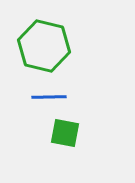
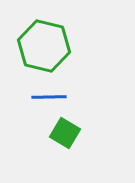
green square: rotated 20 degrees clockwise
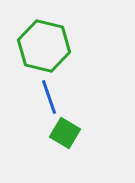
blue line: rotated 72 degrees clockwise
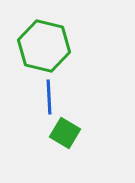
blue line: rotated 16 degrees clockwise
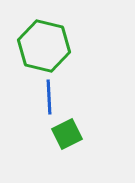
green square: moved 2 px right, 1 px down; rotated 32 degrees clockwise
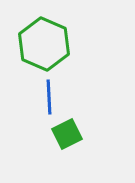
green hexagon: moved 2 px up; rotated 9 degrees clockwise
